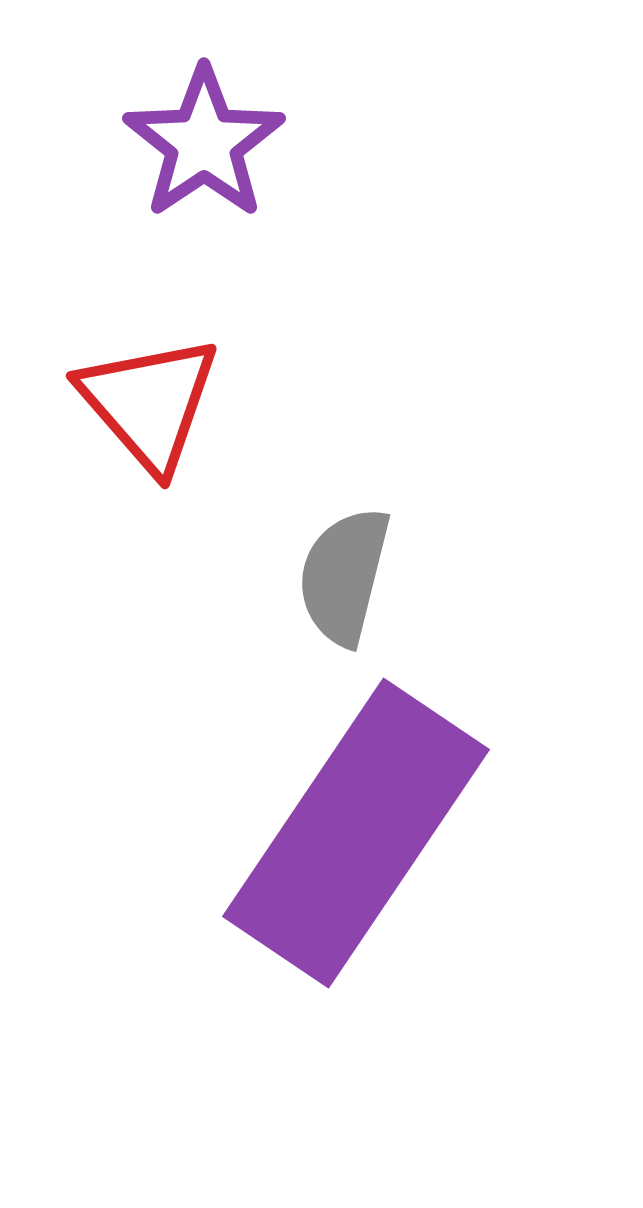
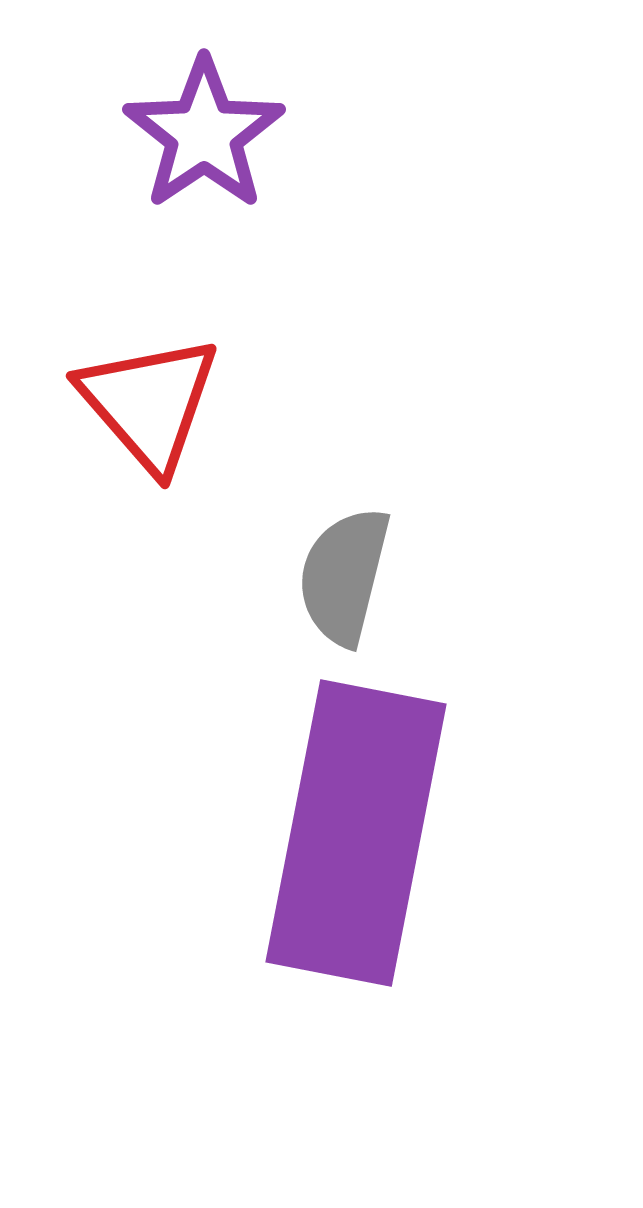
purple star: moved 9 px up
purple rectangle: rotated 23 degrees counterclockwise
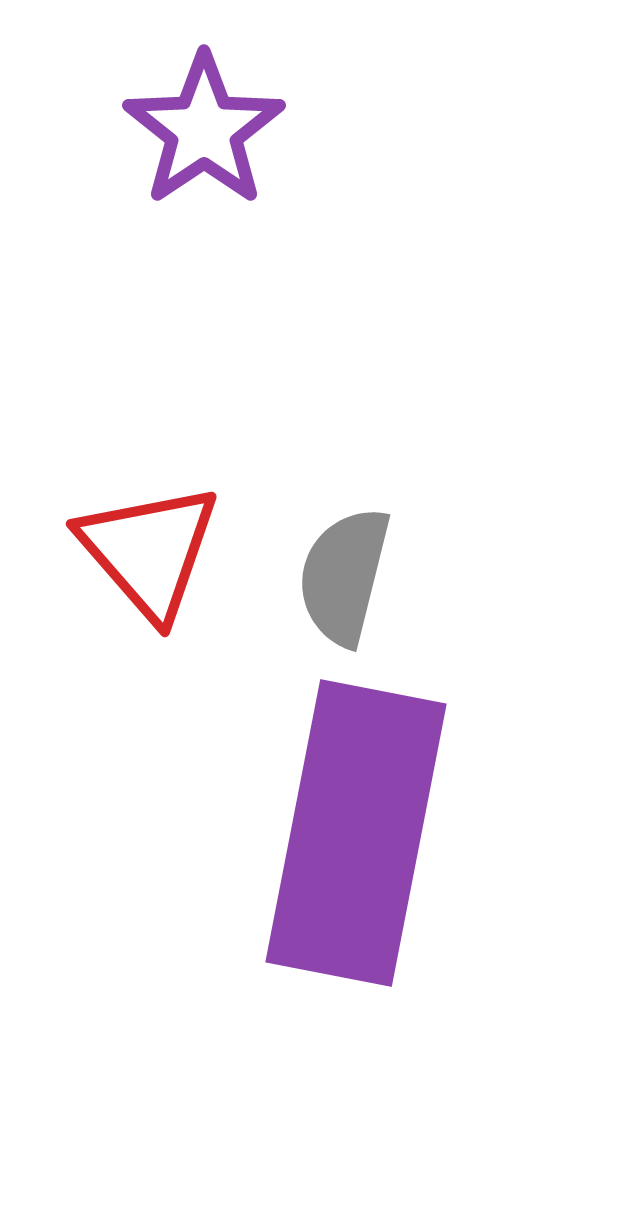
purple star: moved 4 px up
red triangle: moved 148 px down
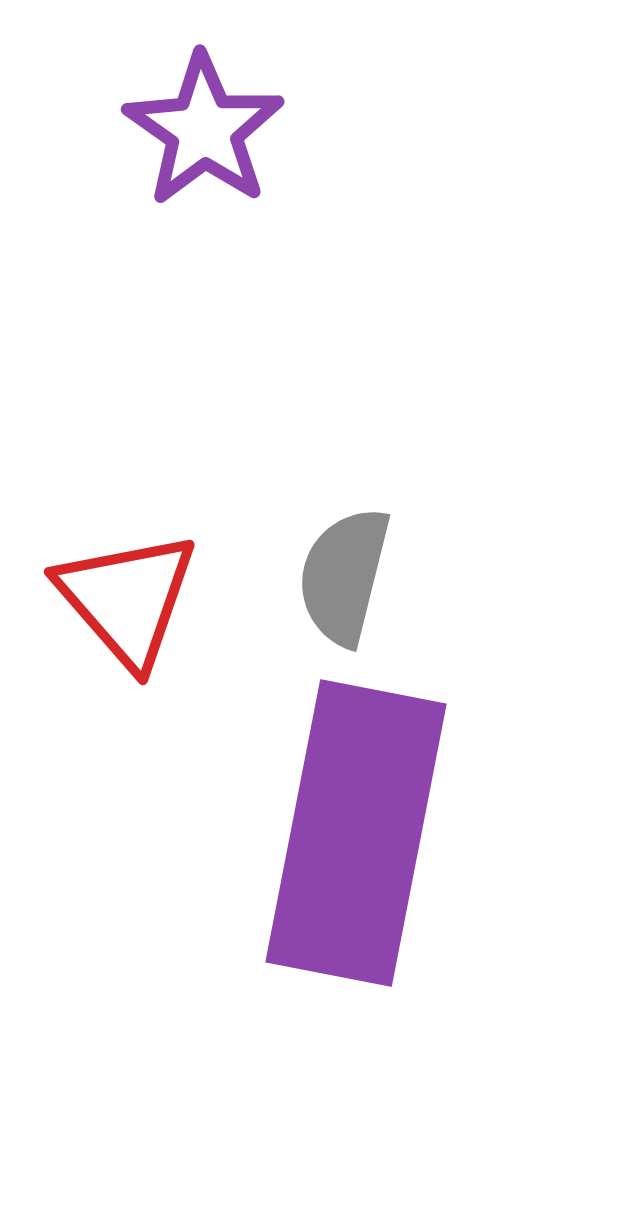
purple star: rotated 3 degrees counterclockwise
red triangle: moved 22 px left, 48 px down
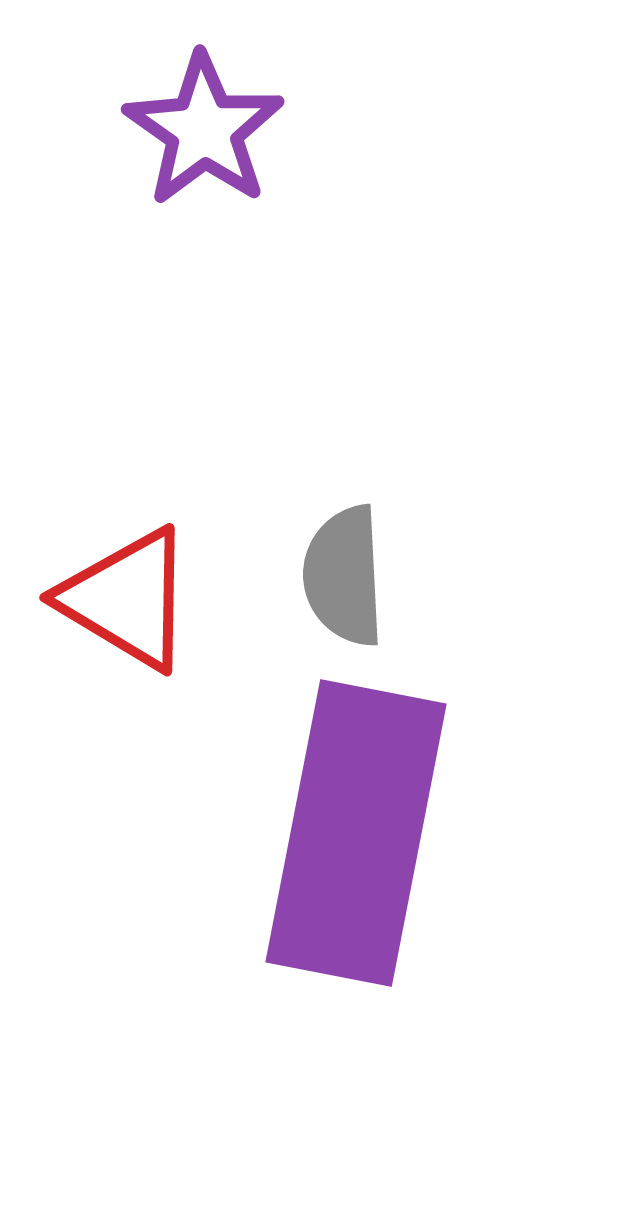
gray semicircle: rotated 17 degrees counterclockwise
red triangle: rotated 18 degrees counterclockwise
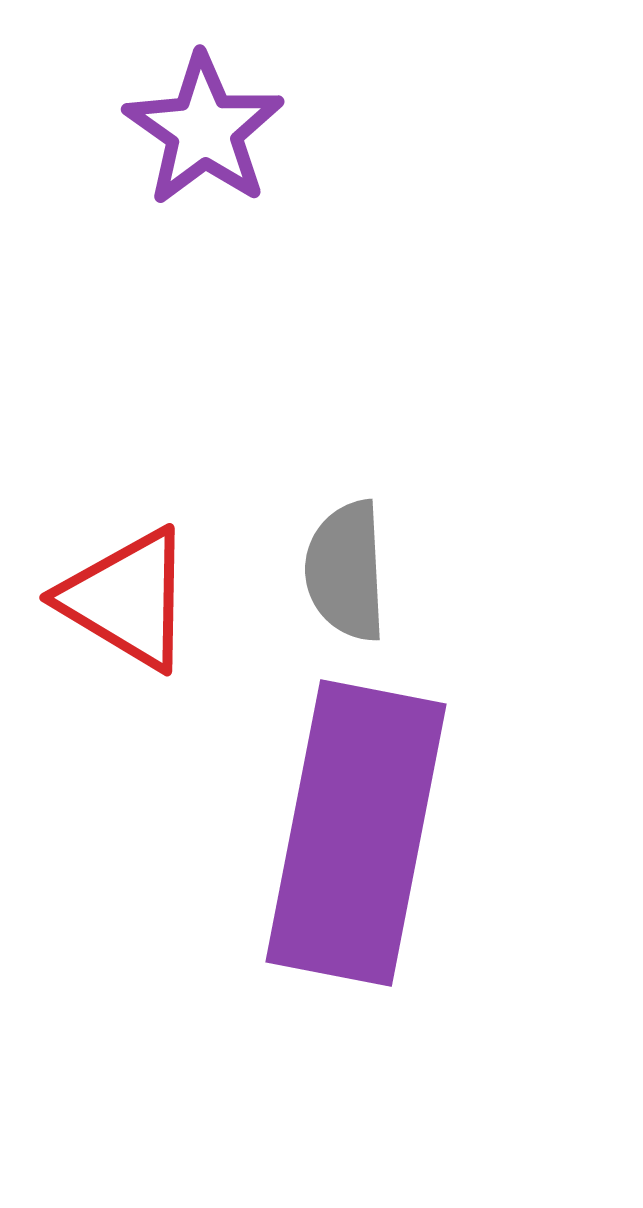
gray semicircle: moved 2 px right, 5 px up
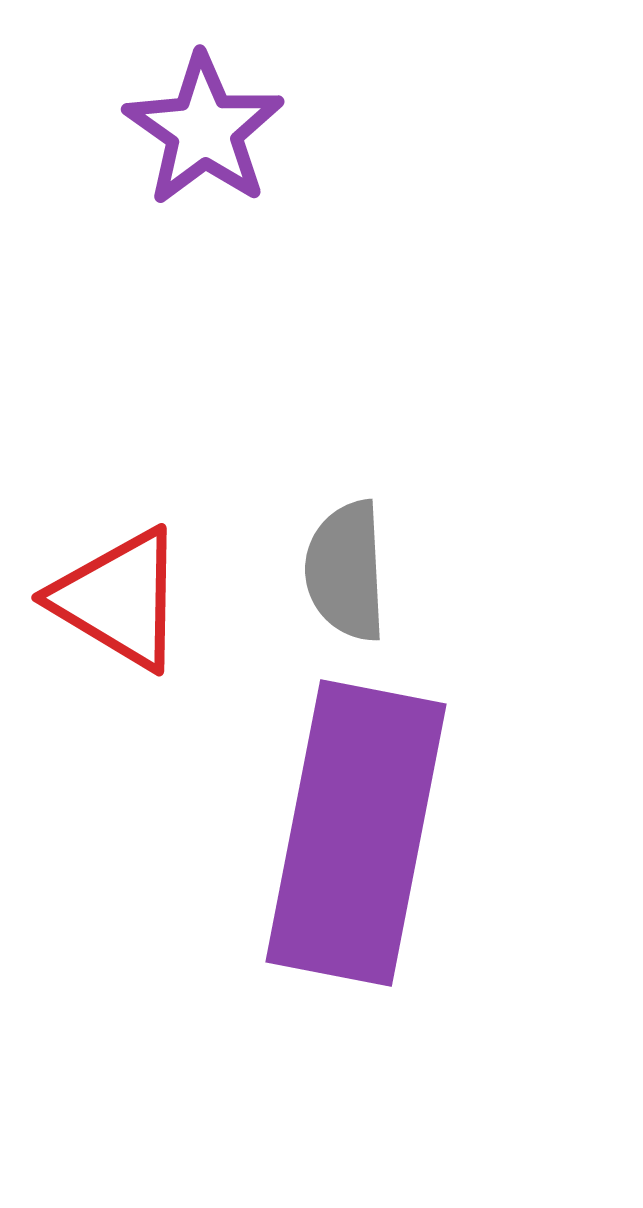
red triangle: moved 8 px left
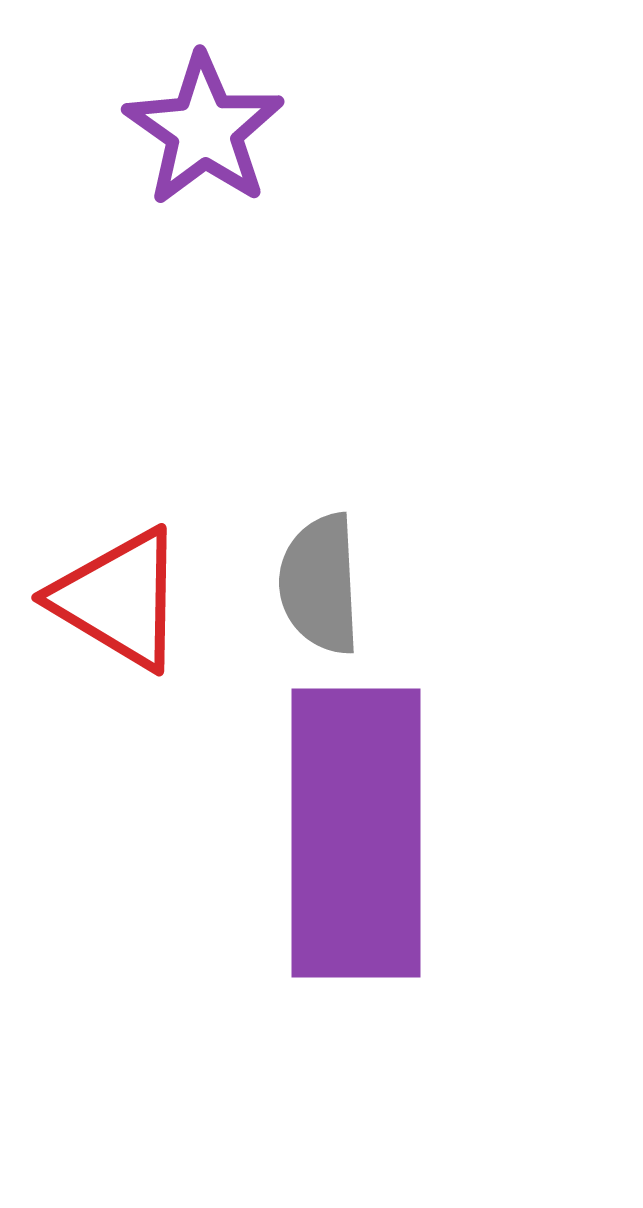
gray semicircle: moved 26 px left, 13 px down
purple rectangle: rotated 11 degrees counterclockwise
